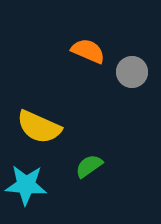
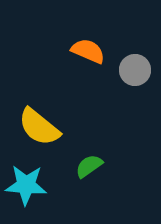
gray circle: moved 3 px right, 2 px up
yellow semicircle: rotated 15 degrees clockwise
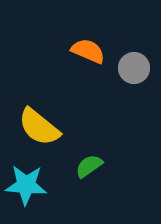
gray circle: moved 1 px left, 2 px up
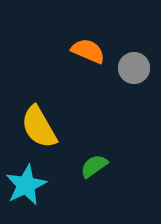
yellow semicircle: rotated 21 degrees clockwise
green semicircle: moved 5 px right
cyan star: rotated 30 degrees counterclockwise
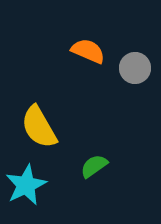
gray circle: moved 1 px right
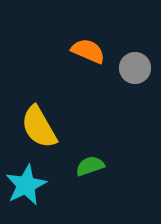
green semicircle: moved 4 px left; rotated 16 degrees clockwise
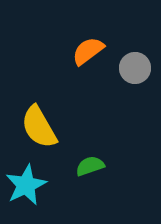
orange semicircle: rotated 60 degrees counterclockwise
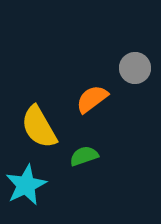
orange semicircle: moved 4 px right, 48 px down
green semicircle: moved 6 px left, 10 px up
